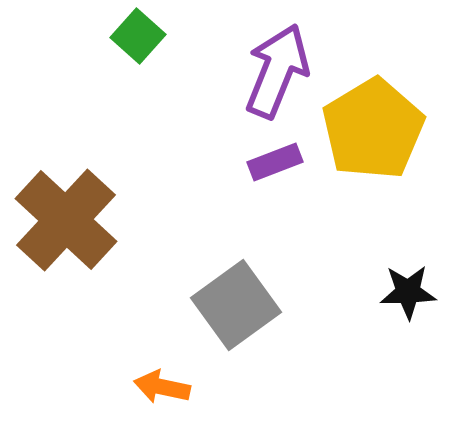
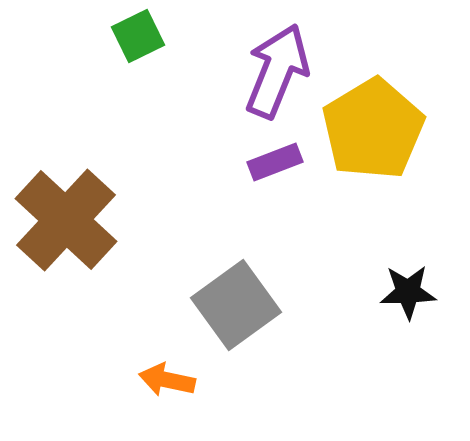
green square: rotated 22 degrees clockwise
orange arrow: moved 5 px right, 7 px up
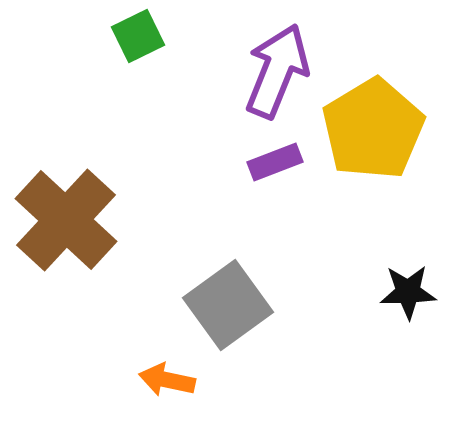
gray square: moved 8 px left
